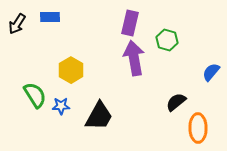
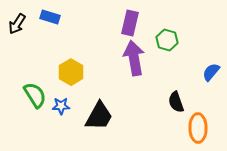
blue rectangle: rotated 18 degrees clockwise
yellow hexagon: moved 2 px down
black semicircle: rotated 70 degrees counterclockwise
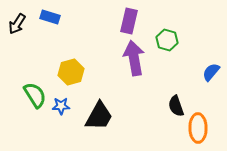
purple rectangle: moved 1 px left, 2 px up
yellow hexagon: rotated 15 degrees clockwise
black semicircle: moved 4 px down
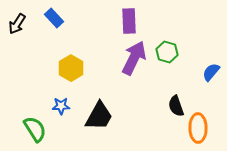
blue rectangle: moved 4 px right, 1 px down; rotated 30 degrees clockwise
purple rectangle: rotated 15 degrees counterclockwise
green hexagon: moved 12 px down
purple arrow: rotated 36 degrees clockwise
yellow hexagon: moved 4 px up; rotated 15 degrees counterclockwise
green semicircle: moved 34 px down
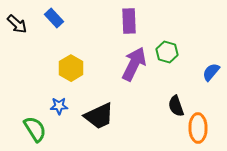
black arrow: rotated 80 degrees counterclockwise
purple arrow: moved 6 px down
blue star: moved 2 px left
black trapezoid: rotated 36 degrees clockwise
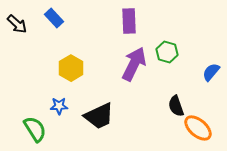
orange ellipse: rotated 48 degrees counterclockwise
